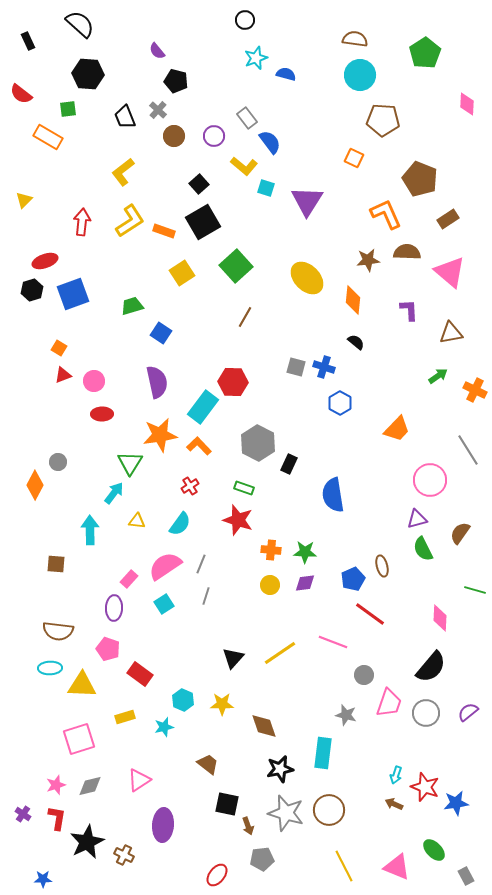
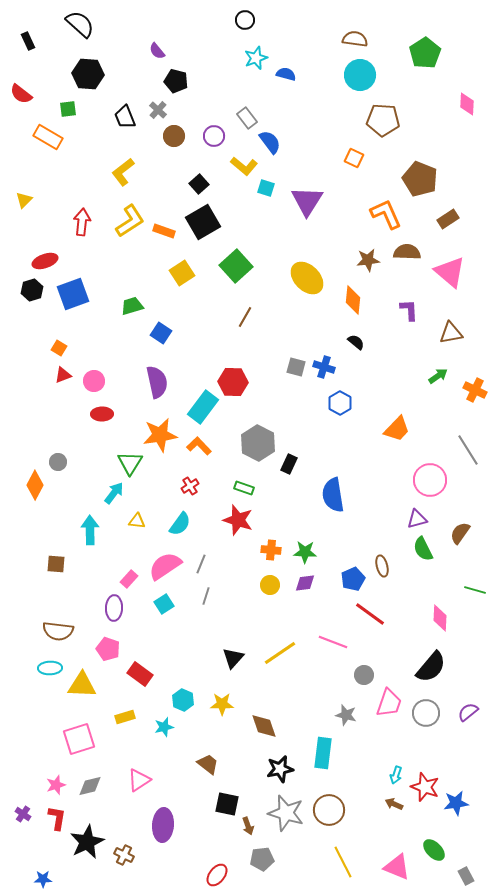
yellow line at (344, 866): moved 1 px left, 4 px up
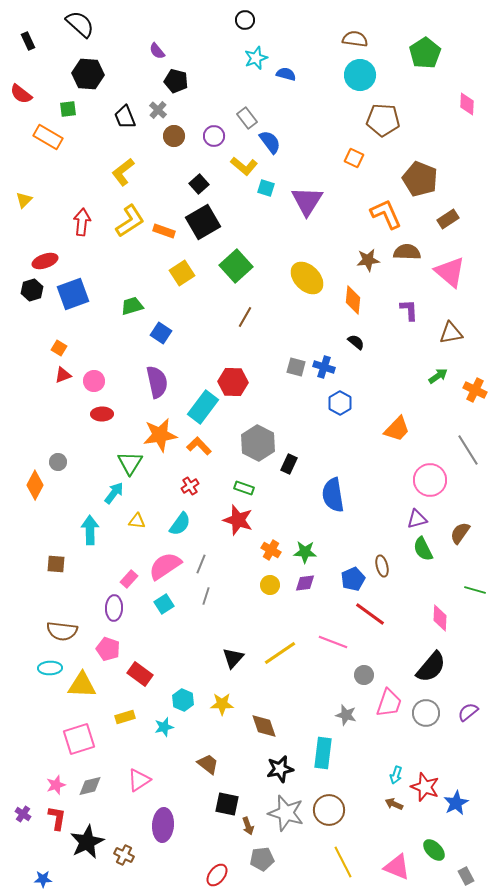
orange cross at (271, 550): rotated 24 degrees clockwise
brown semicircle at (58, 631): moved 4 px right
blue star at (456, 803): rotated 20 degrees counterclockwise
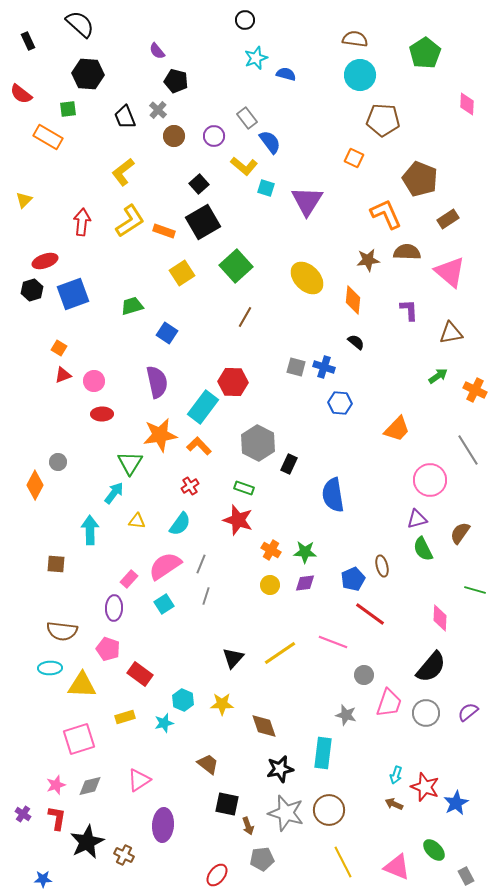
blue square at (161, 333): moved 6 px right
blue hexagon at (340, 403): rotated 25 degrees counterclockwise
cyan star at (164, 727): moved 4 px up
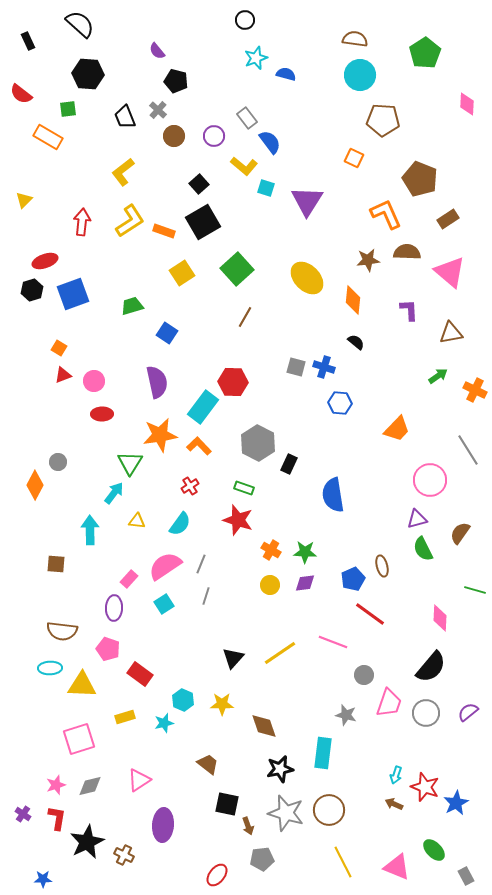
green square at (236, 266): moved 1 px right, 3 px down
